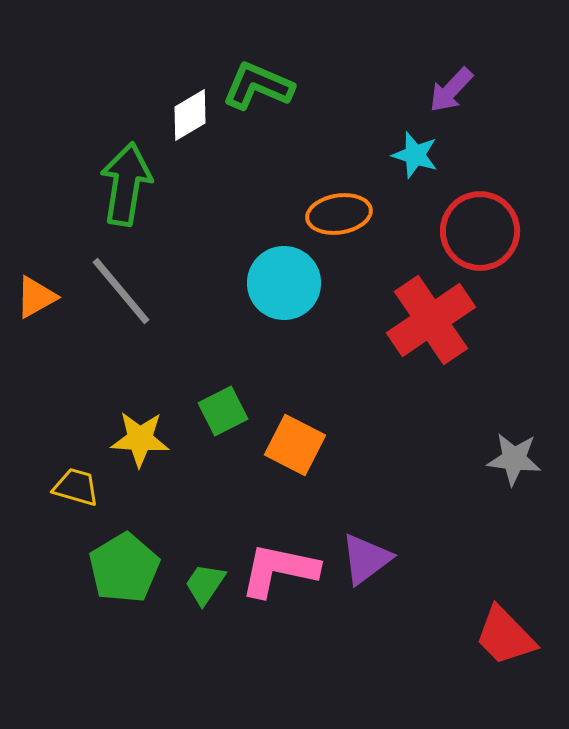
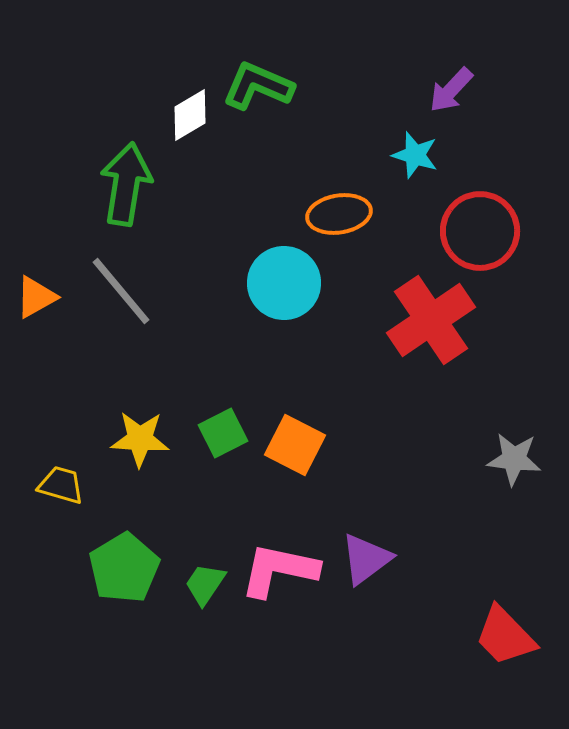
green square: moved 22 px down
yellow trapezoid: moved 15 px left, 2 px up
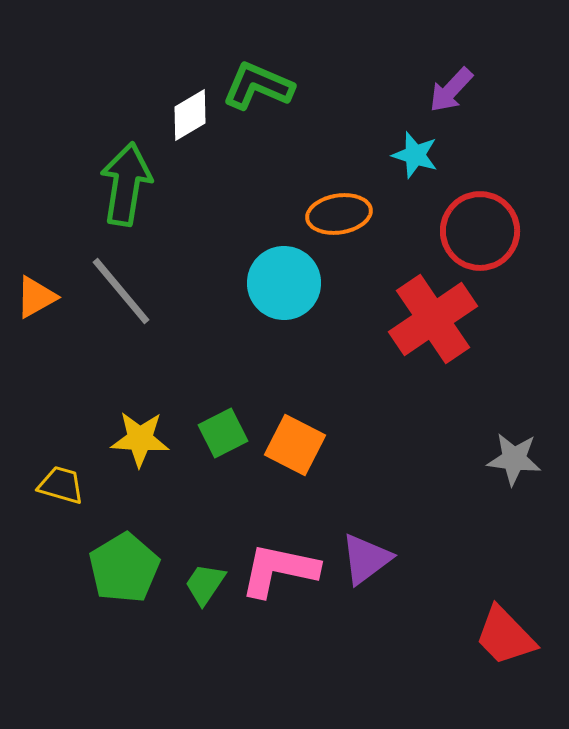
red cross: moved 2 px right, 1 px up
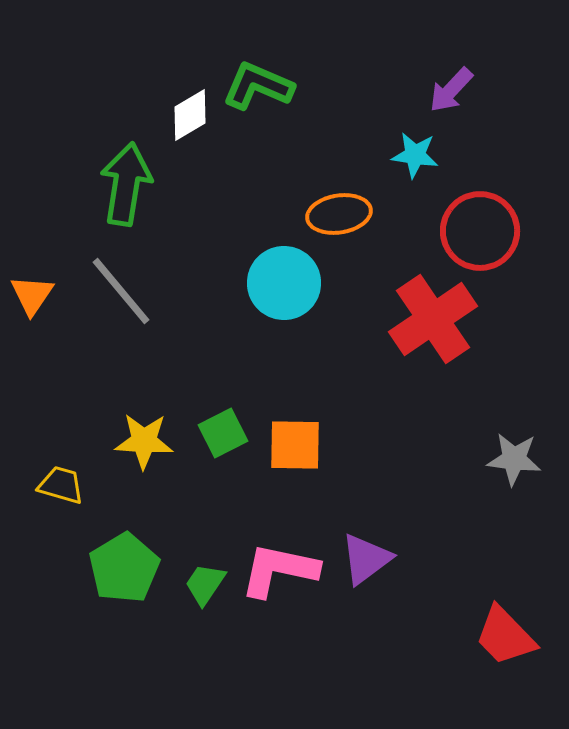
cyan star: rotated 9 degrees counterclockwise
orange triangle: moved 4 px left, 2 px up; rotated 27 degrees counterclockwise
yellow star: moved 4 px right, 2 px down
orange square: rotated 26 degrees counterclockwise
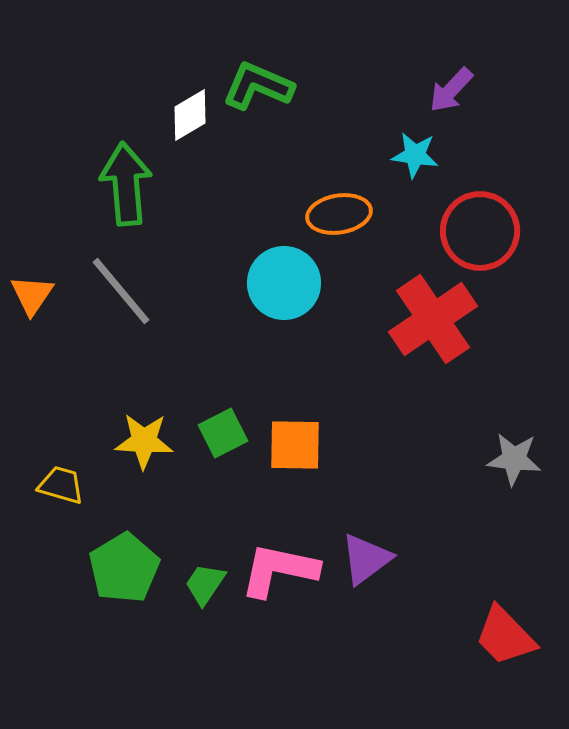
green arrow: rotated 14 degrees counterclockwise
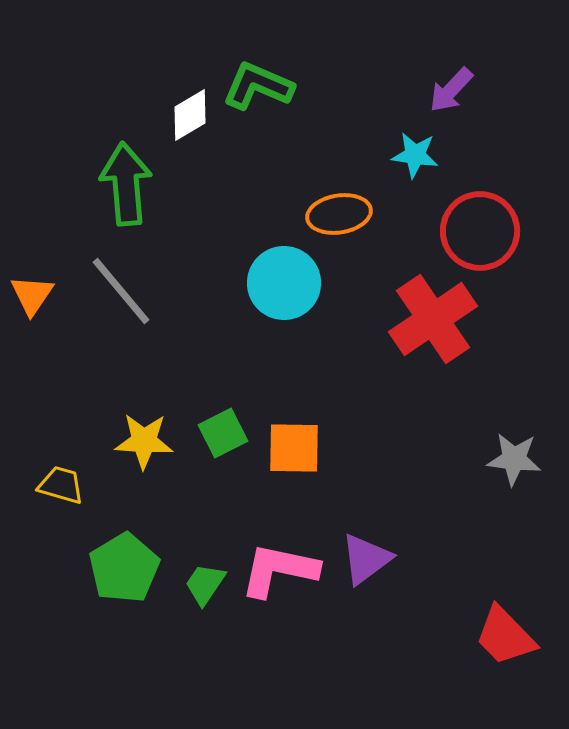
orange square: moved 1 px left, 3 px down
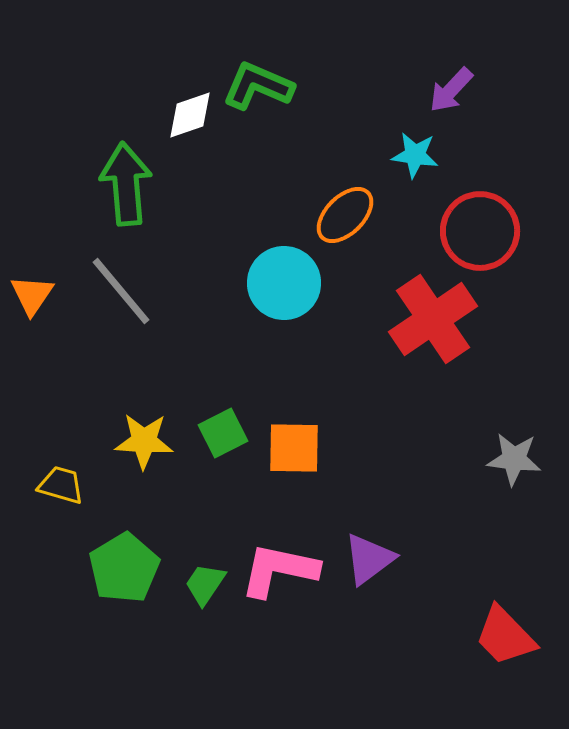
white diamond: rotated 12 degrees clockwise
orange ellipse: moved 6 px right, 1 px down; rotated 36 degrees counterclockwise
purple triangle: moved 3 px right
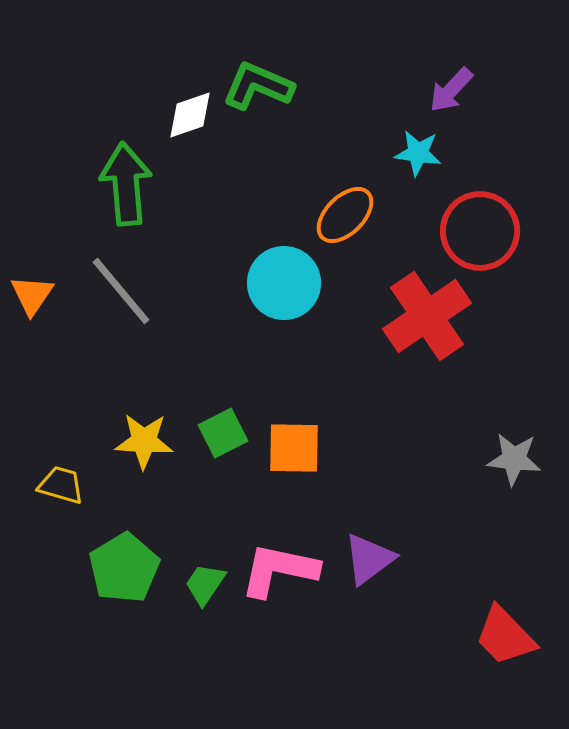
cyan star: moved 3 px right, 2 px up
red cross: moved 6 px left, 3 px up
